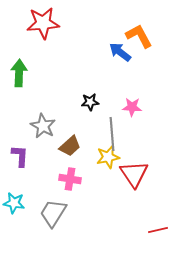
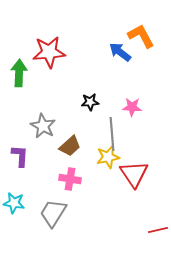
red star: moved 6 px right, 29 px down
orange L-shape: moved 2 px right
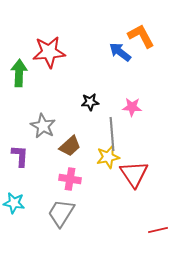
gray trapezoid: moved 8 px right
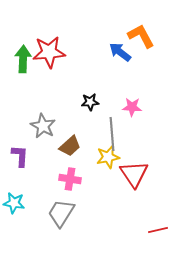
green arrow: moved 4 px right, 14 px up
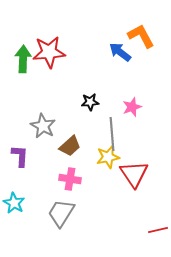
pink star: rotated 24 degrees counterclockwise
cyan star: rotated 20 degrees clockwise
